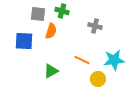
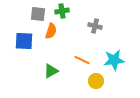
green cross: rotated 24 degrees counterclockwise
yellow circle: moved 2 px left, 2 px down
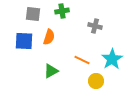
gray square: moved 5 px left
orange semicircle: moved 2 px left, 6 px down
cyan star: moved 2 px left, 1 px up; rotated 25 degrees counterclockwise
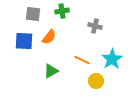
orange semicircle: rotated 21 degrees clockwise
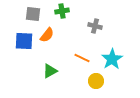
orange semicircle: moved 2 px left, 2 px up
orange line: moved 2 px up
green triangle: moved 1 px left
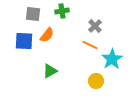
gray cross: rotated 32 degrees clockwise
orange line: moved 8 px right, 13 px up
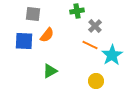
green cross: moved 15 px right
cyan star: moved 4 px up
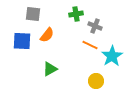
green cross: moved 1 px left, 3 px down
gray cross: rotated 24 degrees counterclockwise
blue square: moved 2 px left
cyan star: moved 1 px down
green triangle: moved 2 px up
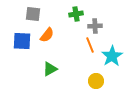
gray cross: rotated 24 degrees counterclockwise
orange line: rotated 42 degrees clockwise
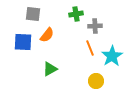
blue square: moved 1 px right, 1 px down
orange line: moved 3 px down
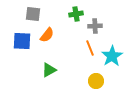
blue square: moved 1 px left, 1 px up
green triangle: moved 1 px left, 1 px down
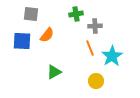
gray square: moved 2 px left
green triangle: moved 5 px right, 2 px down
